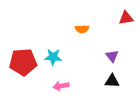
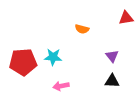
orange semicircle: rotated 16 degrees clockwise
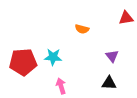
black triangle: moved 3 px left, 2 px down
pink arrow: rotated 84 degrees clockwise
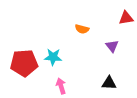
purple triangle: moved 10 px up
red pentagon: moved 1 px right, 1 px down
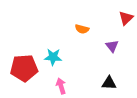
red triangle: rotated 35 degrees counterclockwise
red pentagon: moved 5 px down
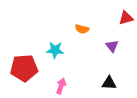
red triangle: rotated 28 degrees clockwise
cyan star: moved 2 px right, 7 px up
pink arrow: rotated 35 degrees clockwise
